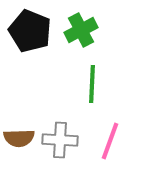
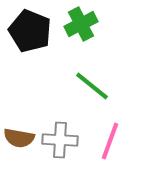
green cross: moved 6 px up
green line: moved 2 px down; rotated 54 degrees counterclockwise
brown semicircle: rotated 12 degrees clockwise
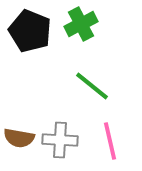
pink line: rotated 33 degrees counterclockwise
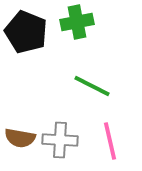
green cross: moved 4 px left, 2 px up; rotated 16 degrees clockwise
black pentagon: moved 4 px left, 1 px down
green line: rotated 12 degrees counterclockwise
brown semicircle: moved 1 px right
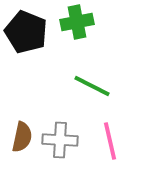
brown semicircle: moved 2 px right, 1 px up; rotated 88 degrees counterclockwise
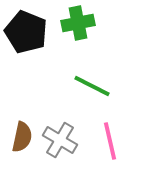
green cross: moved 1 px right, 1 px down
gray cross: rotated 28 degrees clockwise
